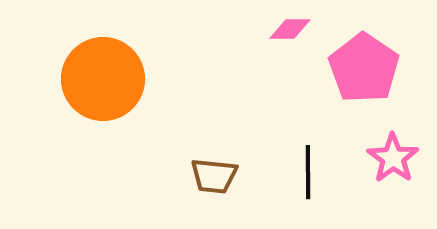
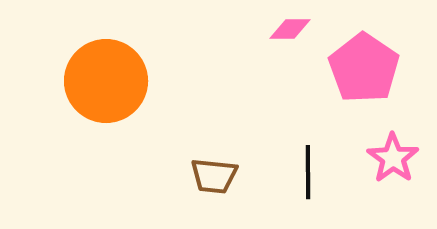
orange circle: moved 3 px right, 2 px down
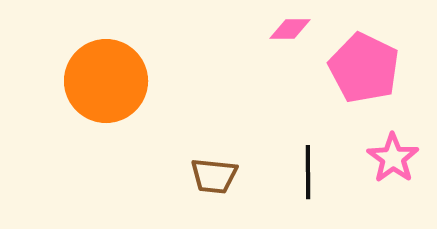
pink pentagon: rotated 8 degrees counterclockwise
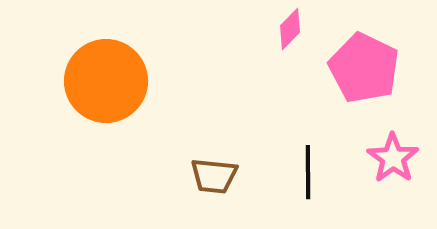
pink diamond: rotated 45 degrees counterclockwise
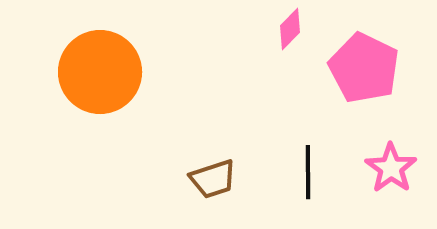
orange circle: moved 6 px left, 9 px up
pink star: moved 2 px left, 10 px down
brown trapezoid: moved 1 px left, 3 px down; rotated 24 degrees counterclockwise
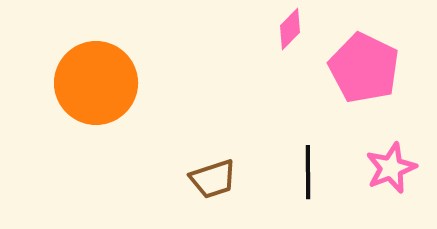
orange circle: moved 4 px left, 11 px down
pink star: rotated 15 degrees clockwise
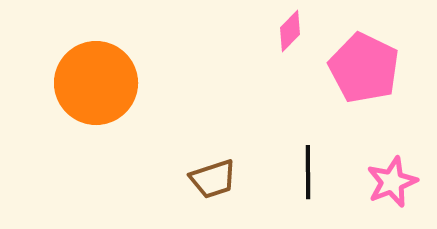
pink diamond: moved 2 px down
pink star: moved 1 px right, 14 px down
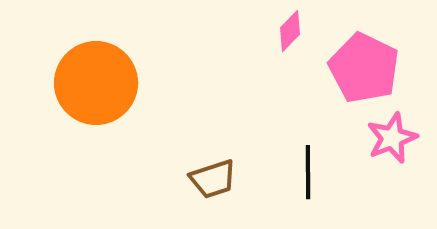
pink star: moved 44 px up
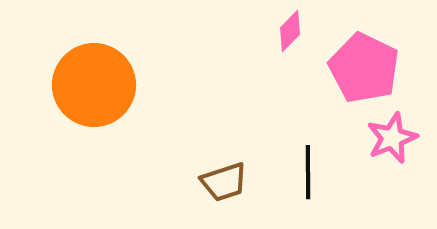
orange circle: moved 2 px left, 2 px down
brown trapezoid: moved 11 px right, 3 px down
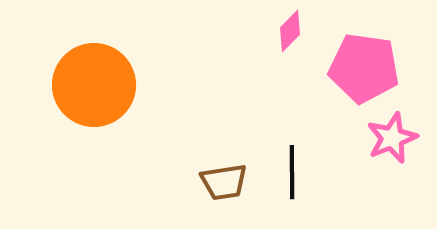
pink pentagon: rotated 18 degrees counterclockwise
black line: moved 16 px left
brown trapezoid: rotated 9 degrees clockwise
